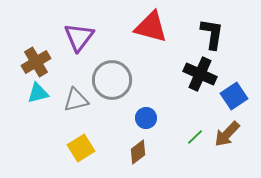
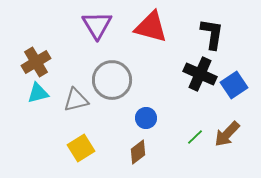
purple triangle: moved 18 px right, 12 px up; rotated 8 degrees counterclockwise
blue square: moved 11 px up
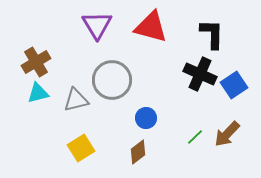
black L-shape: rotated 8 degrees counterclockwise
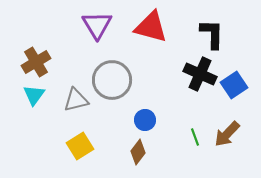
cyan triangle: moved 4 px left, 2 px down; rotated 40 degrees counterclockwise
blue circle: moved 1 px left, 2 px down
green line: rotated 66 degrees counterclockwise
yellow square: moved 1 px left, 2 px up
brown diamond: rotated 15 degrees counterclockwise
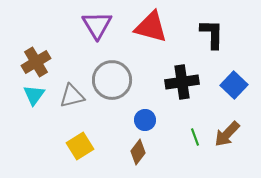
black cross: moved 18 px left, 8 px down; rotated 32 degrees counterclockwise
blue square: rotated 12 degrees counterclockwise
gray triangle: moved 4 px left, 4 px up
